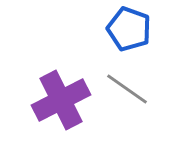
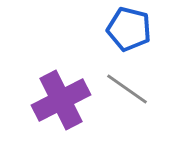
blue pentagon: rotated 6 degrees counterclockwise
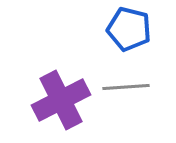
gray line: moved 1 px left, 2 px up; rotated 39 degrees counterclockwise
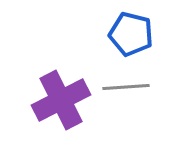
blue pentagon: moved 2 px right, 5 px down
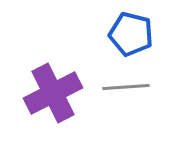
purple cross: moved 8 px left, 7 px up
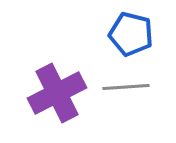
purple cross: moved 4 px right
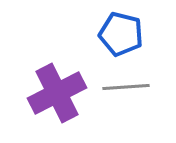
blue pentagon: moved 10 px left
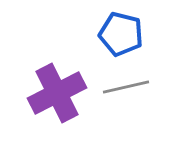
gray line: rotated 9 degrees counterclockwise
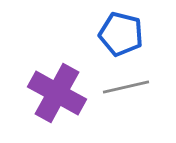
purple cross: rotated 34 degrees counterclockwise
